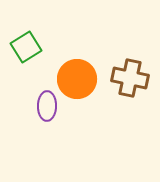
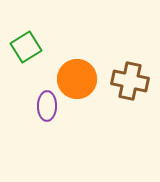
brown cross: moved 3 px down
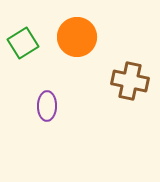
green square: moved 3 px left, 4 px up
orange circle: moved 42 px up
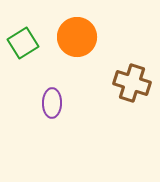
brown cross: moved 2 px right, 2 px down; rotated 6 degrees clockwise
purple ellipse: moved 5 px right, 3 px up
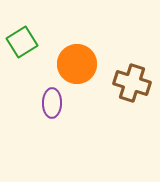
orange circle: moved 27 px down
green square: moved 1 px left, 1 px up
